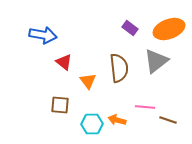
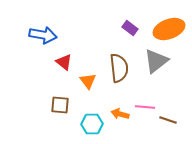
orange arrow: moved 3 px right, 6 px up
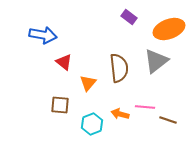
purple rectangle: moved 1 px left, 11 px up
orange triangle: moved 2 px down; rotated 18 degrees clockwise
cyan hexagon: rotated 20 degrees counterclockwise
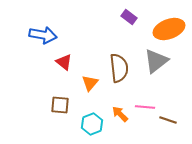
orange triangle: moved 2 px right
orange arrow: rotated 30 degrees clockwise
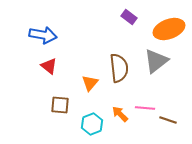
red triangle: moved 15 px left, 4 px down
pink line: moved 1 px down
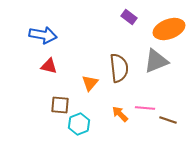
gray triangle: rotated 16 degrees clockwise
red triangle: rotated 24 degrees counterclockwise
cyan hexagon: moved 13 px left
